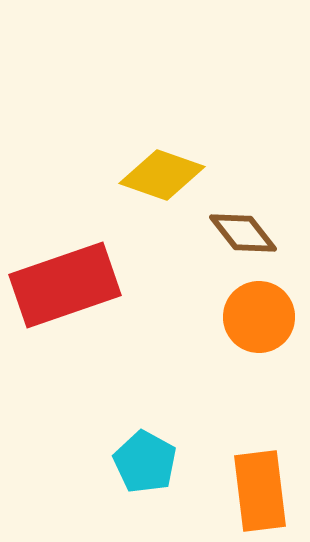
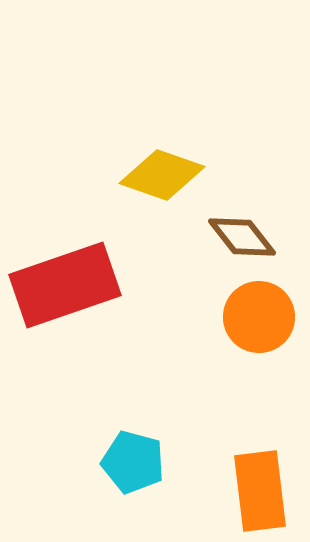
brown diamond: moved 1 px left, 4 px down
cyan pentagon: moved 12 px left; rotated 14 degrees counterclockwise
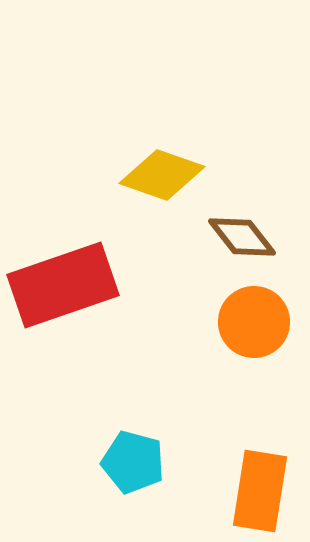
red rectangle: moved 2 px left
orange circle: moved 5 px left, 5 px down
orange rectangle: rotated 16 degrees clockwise
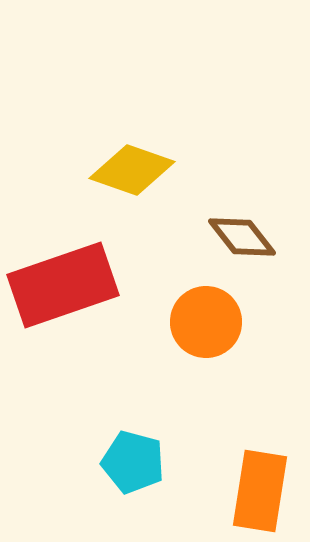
yellow diamond: moved 30 px left, 5 px up
orange circle: moved 48 px left
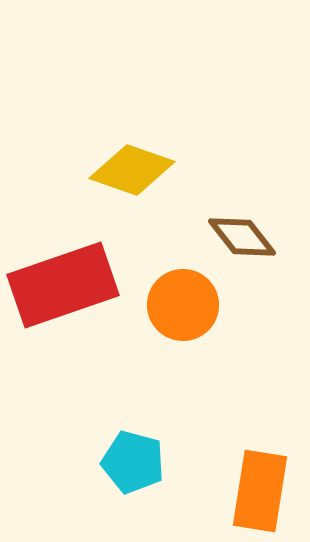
orange circle: moved 23 px left, 17 px up
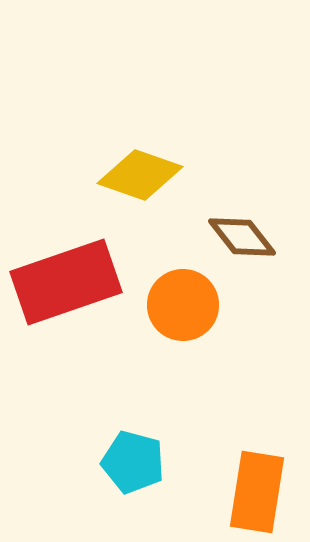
yellow diamond: moved 8 px right, 5 px down
red rectangle: moved 3 px right, 3 px up
orange rectangle: moved 3 px left, 1 px down
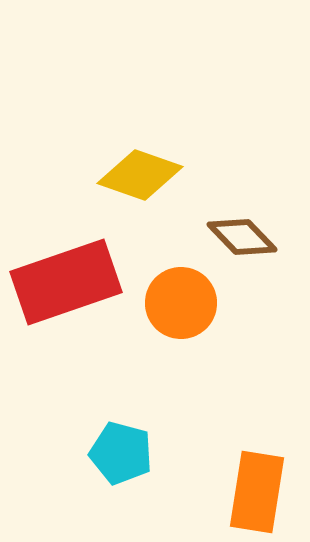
brown diamond: rotated 6 degrees counterclockwise
orange circle: moved 2 px left, 2 px up
cyan pentagon: moved 12 px left, 9 px up
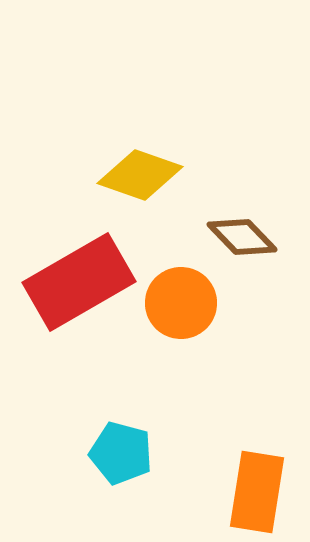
red rectangle: moved 13 px right; rotated 11 degrees counterclockwise
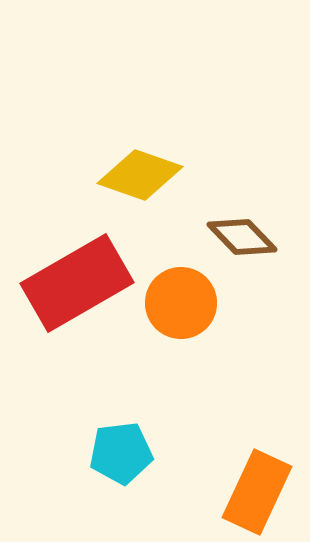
red rectangle: moved 2 px left, 1 px down
cyan pentagon: rotated 22 degrees counterclockwise
orange rectangle: rotated 16 degrees clockwise
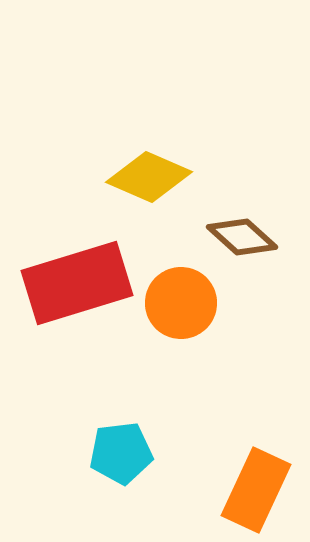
yellow diamond: moved 9 px right, 2 px down; rotated 4 degrees clockwise
brown diamond: rotated 4 degrees counterclockwise
red rectangle: rotated 13 degrees clockwise
orange rectangle: moved 1 px left, 2 px up
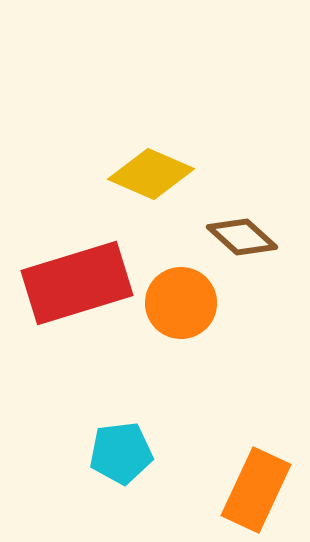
yellow diamond: moved 2 px right, 3 px up
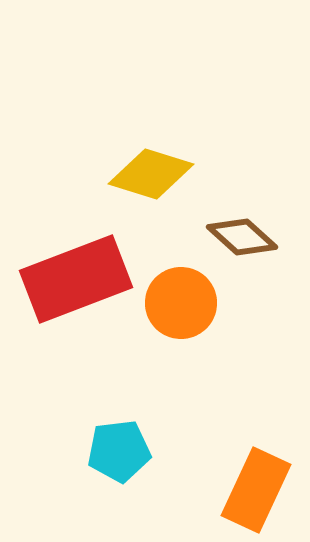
yellow diamond: rotated 6 degrees counterclockwise
red rectangle: moved 1 px left, 4 px up; rotated 4 degrees counterclockwise
cyan pentagon: moved 2 px left, 2 px up
